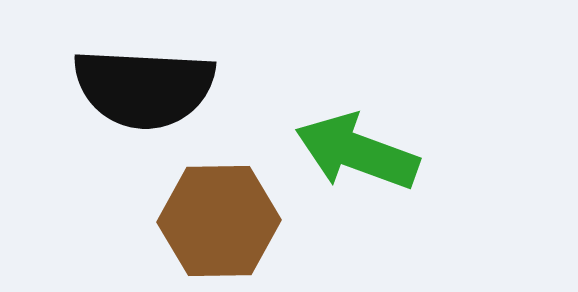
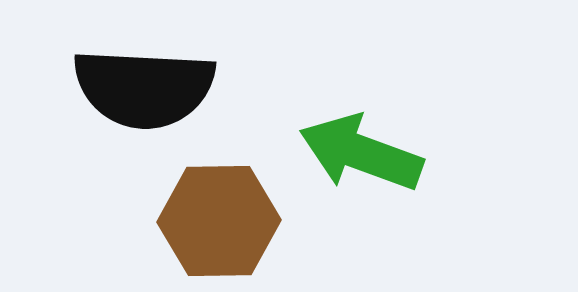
green arrow: moved 4 px right, 1 px down
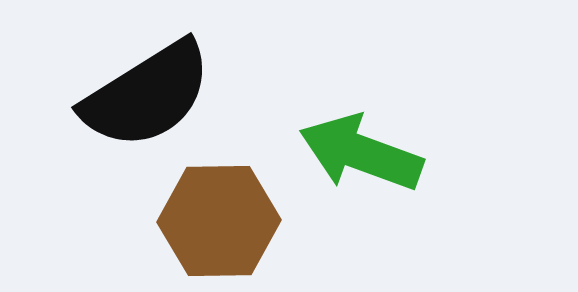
black semicircle: moved 3 px right, 7 px down; rotated 35 degrees counterclockwise
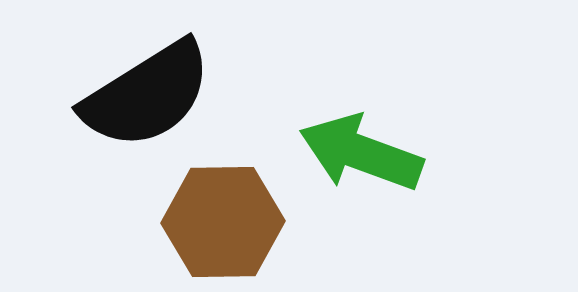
brown hexagon: moved 4 px right, 1 px down
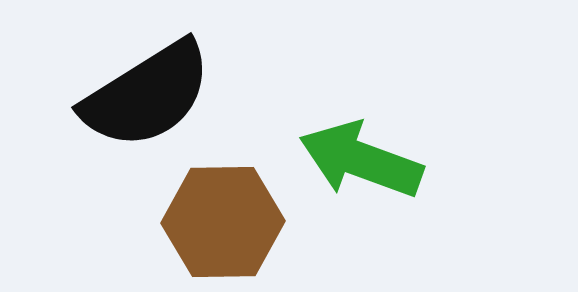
green arrow: moved 7 px down
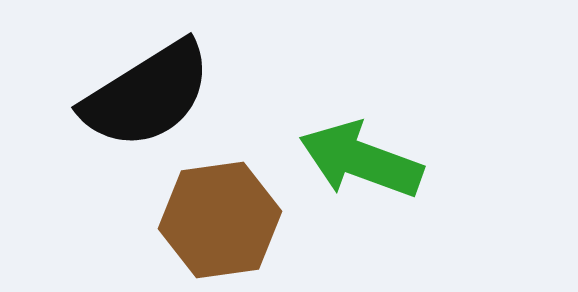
brown hexagon: moved 3 px left, 2 px up; rotated 7 degrees counterclockwise
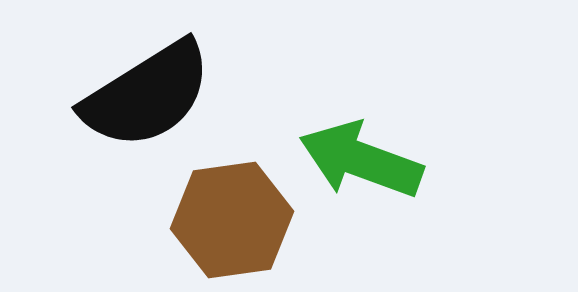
brown hexagon: moved 12 px right
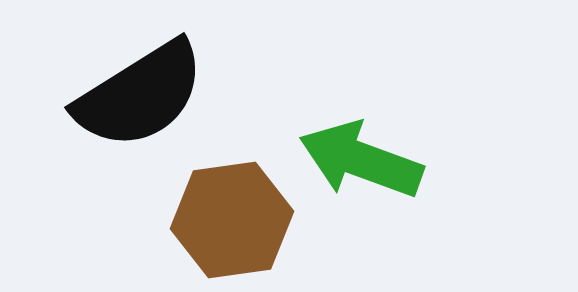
black semicircle: moved 7 px left
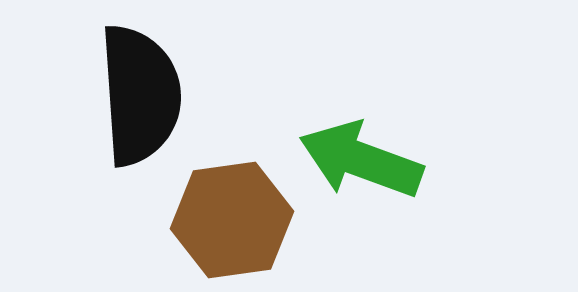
black semicircle: rotated 62 degrees counterclockwise
